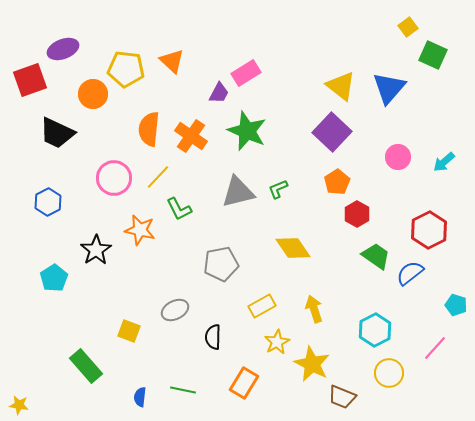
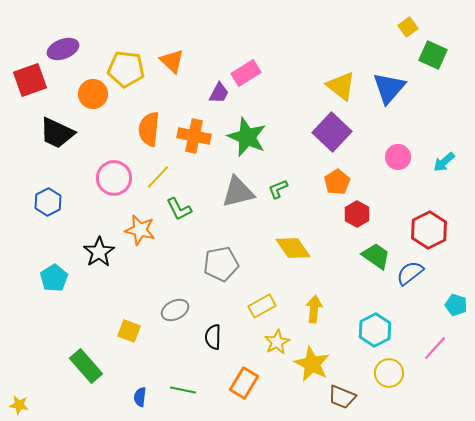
green star at (247, 131): moved 6 px down
orange cross at (191, 136): moved 3 px right; rotated 24 degrees counterclockwise
black star at (96, 250): moved 3 px right, 2 px down
yellow arrow at (314, 309): rotated 24 degrees clockwise
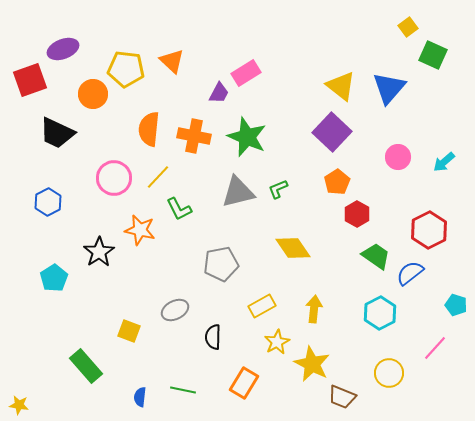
cyan hexagon at (375, 330): moved 5 px right, 17 px up
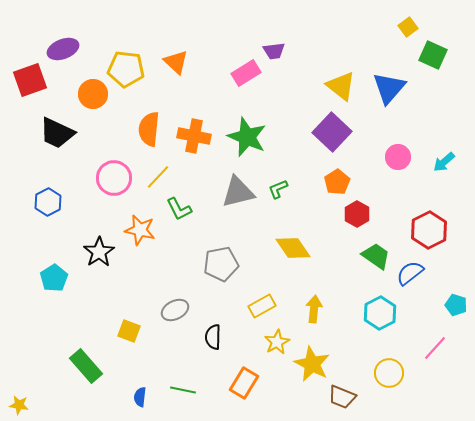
orange triangle at (172, 61): moved 4 px right, 1 px down
purple trapezoid at (219, 93): moved 55 px right, 42 px up; rotated 55 degrees clockwise
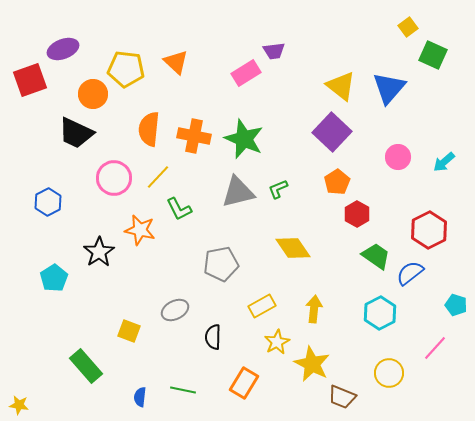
black trapezoid at (57, 133): moved 19 px right
green star at (247, 137): moved 3 px left, 2 px down
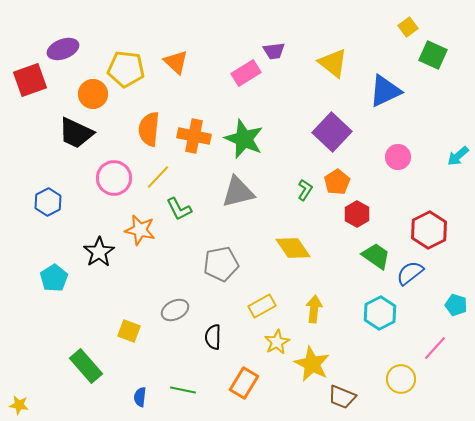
yellow triangle at (341, 86): moved 8 px left, 23 px up
blue triangle at (389, 88): moved 4 px left, 3 px down; rotated 24 degrees clockwise
cyan arrow at (444, 162): moved 14 px right, 6 px up
green L-shape at (278, 189): moved 27 px right, 1 px down; rotated 145 degrees clockwise
yellow circle at (389, 373): moved 12 px right, 6 px down
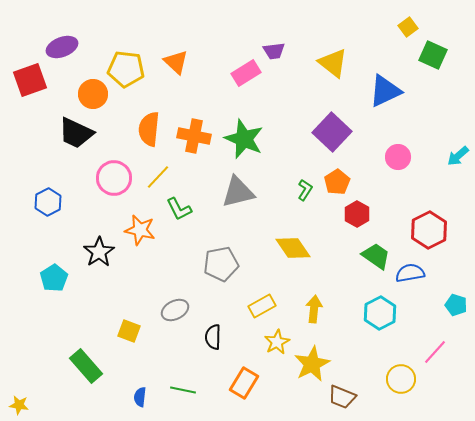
purple ellipse at (63, 49): moved 1 px left, 2 px up
blue semicircle at (410, 273): rotated 28 degrees clockwise
pink line at (435, 348): moved 4 px down
yellow star at (312, 364): rotated 18 degrees clockwise
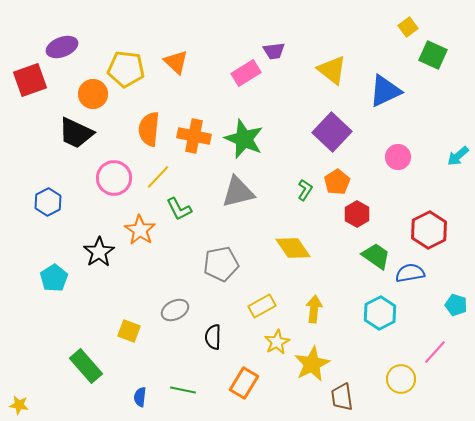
yellow triangle at (333, 63): moved 1 px left, 7 px down
orange star at (140, 230): rotated 20 degrees clockwise
brown trapezoid at (342, 397): rotated 60 degrees clockwise
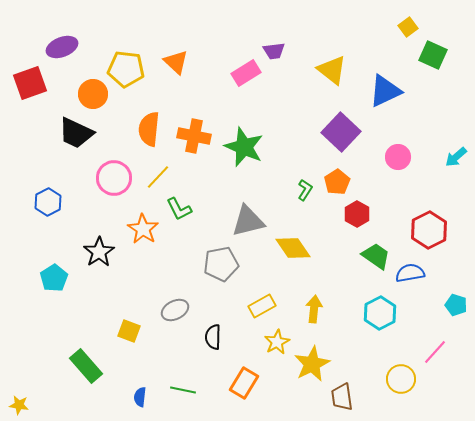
red square at (30, 80): moved 3 px down
purple square at (332, 132): moved 9 px right
green star at (244, 139): moved 8 px down
cyan arrow at (458, 156): moved 2 px left, 1 px down
gray triangle at (238, 192): moved 10 px right, 29 px down
orange star at (140, 230): moved 3 px right, 1 px up
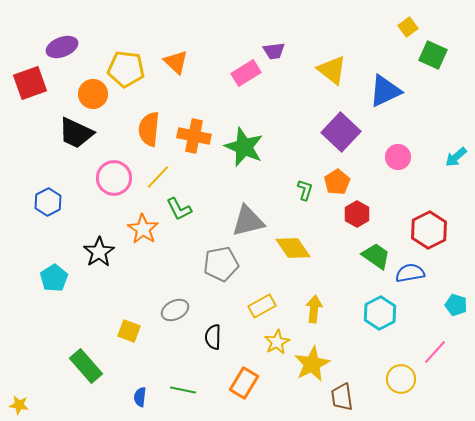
green L-shape at (305, 190): rotated 15 degrees counterclockwise
